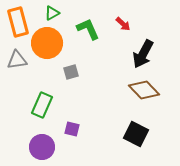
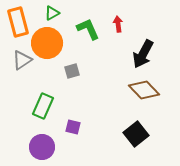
red arrow: moved 5 px left; rotated 140 degrees counterclockwise
gray triangle: moved 5 px right; rotated 25 degrees counterclockwise
gray square: moved 1 px right, 1 px up
green rectangle: moved 1 px right, 1 px down
purple square: moved 1 px right, 2 px up
black square: rotated 25 degrees clockwise
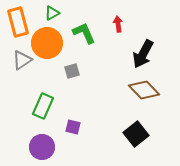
green L-shape: moved 4 px left, 4 px down
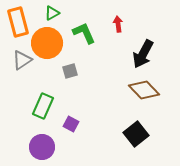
gray square: moved 2 px left
purple square: moved 2 px left, 3 px up; rotated 14 degrees clockwise
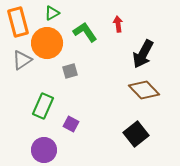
green L-shape: moved 1 px right, 1 px up; rotated 10 degrees counterclockwise
purple circle: moved 2 px right, 3 px down
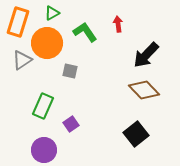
orange rectangle: rotated 32 degrees clockwise
black arrow: moved 3 px right, 1 px down; rotated 16 degrees clockwise
gray square: rotated 28 degrees clockwise
purple square: rotated 28 degrees clockwise
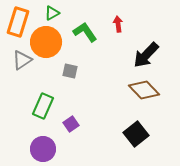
orange circle: moved 1 px left, 1 px up
purple circle: moved 1 px left, 1 px up
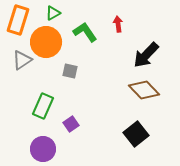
green triangle: moved 1 px right
orange rectangle: moved 2 px up
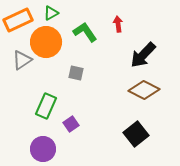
green triangle: moved 2 px left
orange rectangle: rotated 48 degrees clockwise
black arrow: moved 3 px left
gray square: moved 6 px right, 2 px down
brown diamond: rotated 20 degrees counterclockwise
green rectangle: moved 3 px right
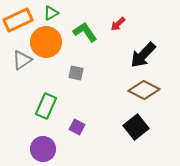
red arrow: rotated 126 degrees counterclockwise
purple square: moved 6 px right, 3 px down; rotated 28 degrees counterclockwise
black square: moved 7 px up
